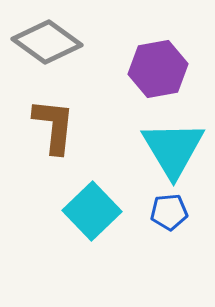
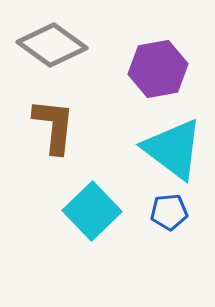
gray diamond: moved 5 px right, 3 px down
cyan triangle: rotated 22 degrees counterclockwise
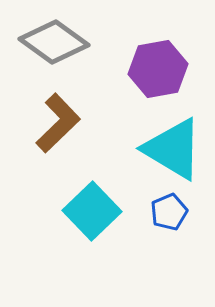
gray diamond: moved 2 px right, 3 px up
brown L-shape: moved 4 px right, 3 px up; rotated 40 degrees clockwise
cyan triangle: rotated 6 degrees counterclockwise
blue pentagon: rotated 18 degrees counterclockwise
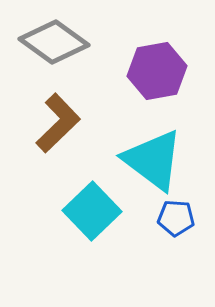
purple hexagon: moved 1 px left, 2 px down
cyan triangle: moved 20 px left, 11 px down; rotated 6 degrees clockwise
blue pentagon: moved 7 px right, 6 px down; rotated 27 degrees clockwise
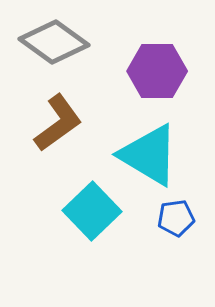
purple hexagon: rotated 10 degrees clockwise
brown L-shape: rotated 8 degrees clockwise
cyan triangle: moved 4 px left, 5 px up; rotated 6 degrees counterclockwise
blue pentagon: rotated 12 degrees counterclockwise
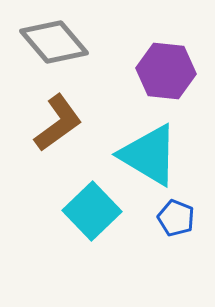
gray diamond: rotated 14 degrees clockwise
purple hexagon: moved 9 px right; rotated 6 degrees clockwise
blue pentagon: rotated 30 degrees clockwise
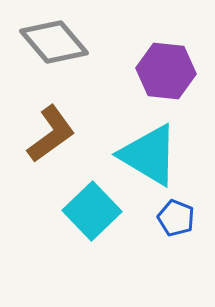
brown L-shape: moved 7 px left, 11 px down
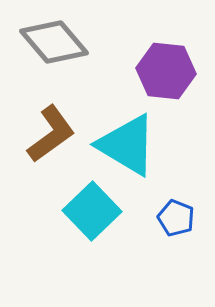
cyan triangle: moved 22 px left, 10 px up
